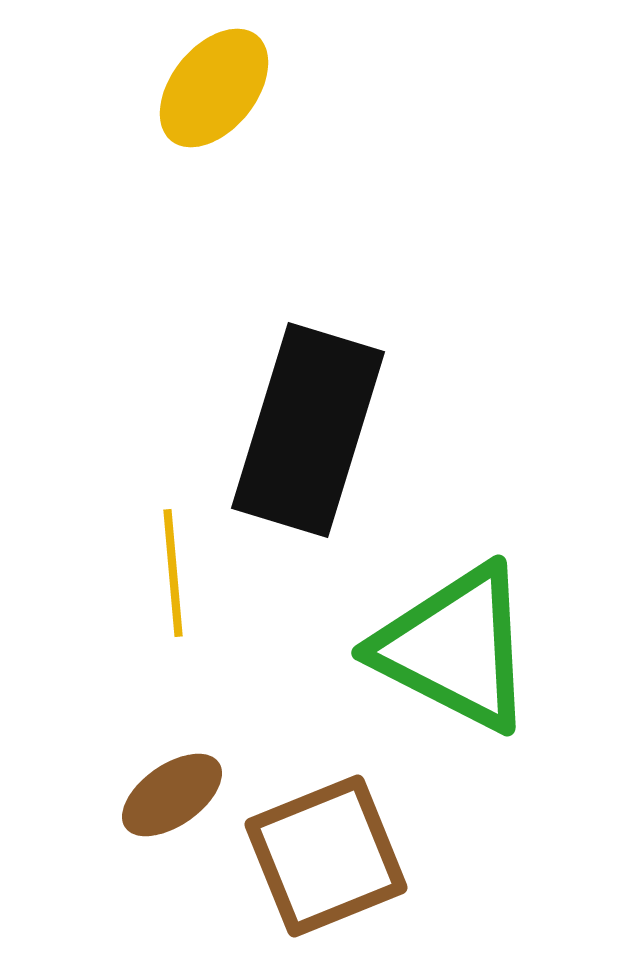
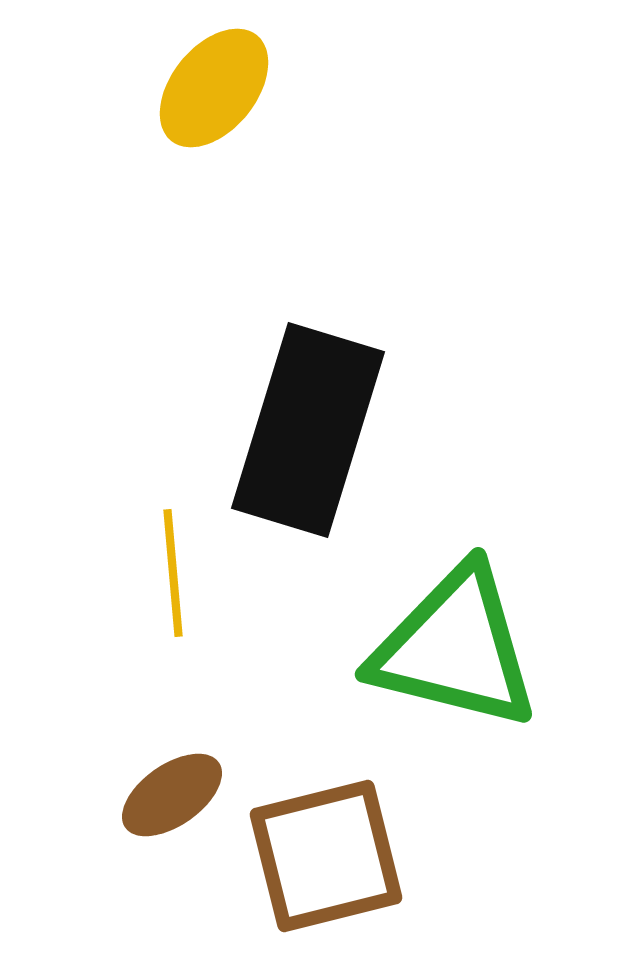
green triangle: rotated 13 degrees counterclockwise
brown square: rotated 8 degrees clockwise
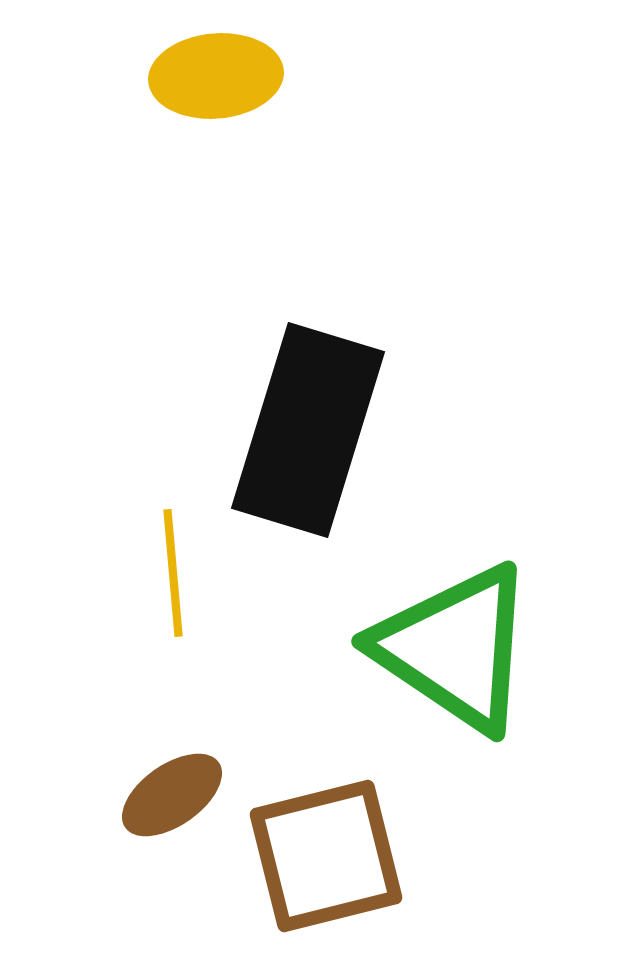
yellow ellipse: moved 2 px right, 12 px up; rotated 46 degrees clockwise
green triangle: rotated 20 degrees clockwise
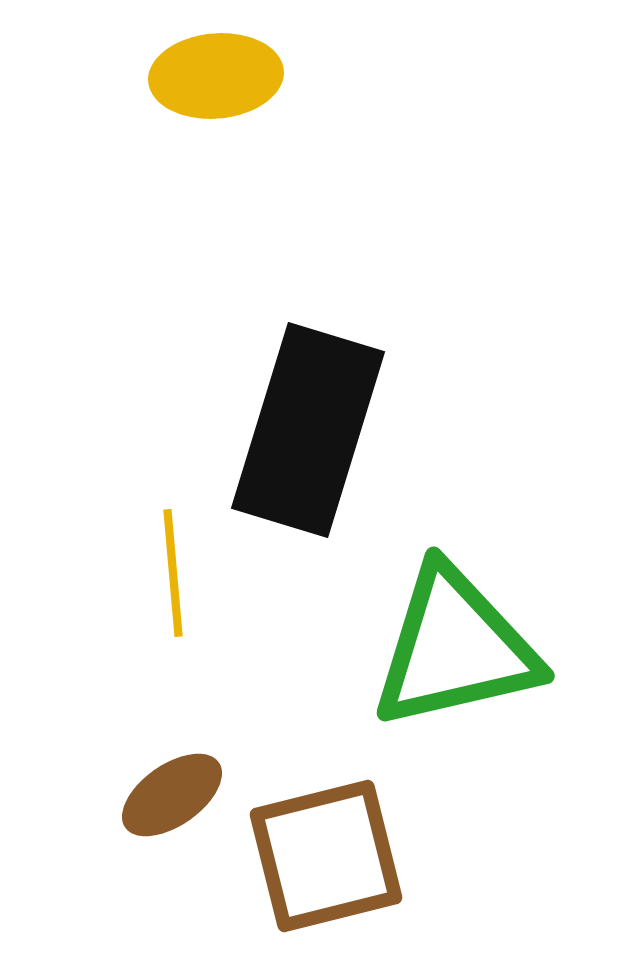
green triangle: rotated 47 degrees counterclockwise
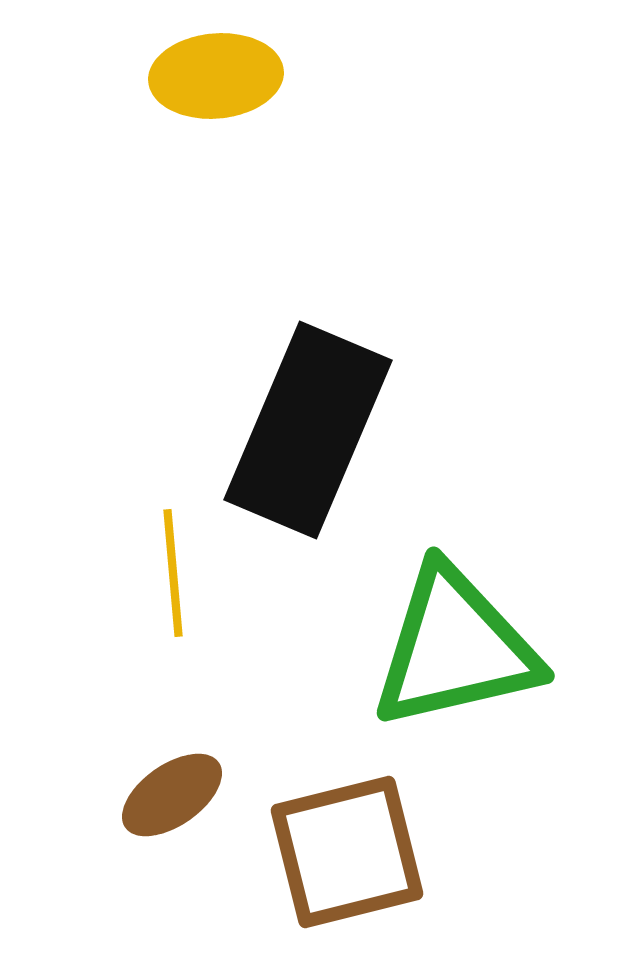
black rectangle: rotated 6 degrees clockwise
brown square: moved 21 px right, 4 px up
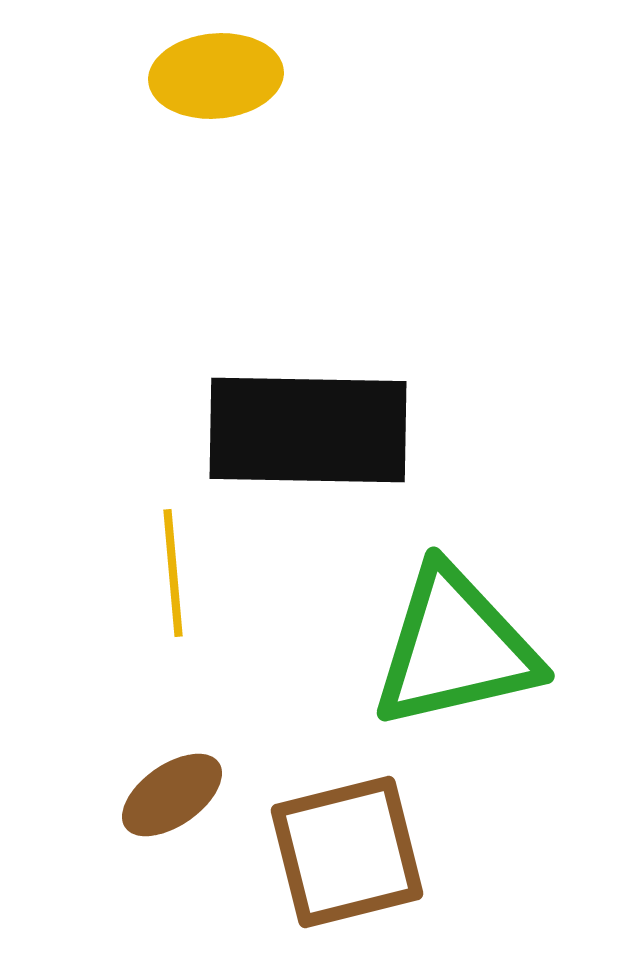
black rectangle: rotated 68 degrees clockwise
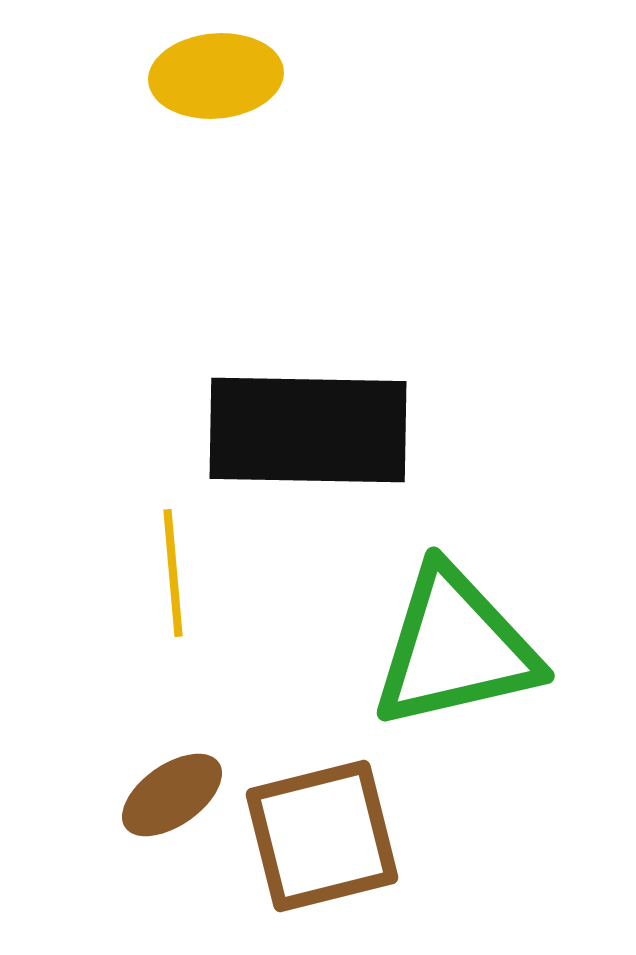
brown square: moved 25 px left, 16 px up
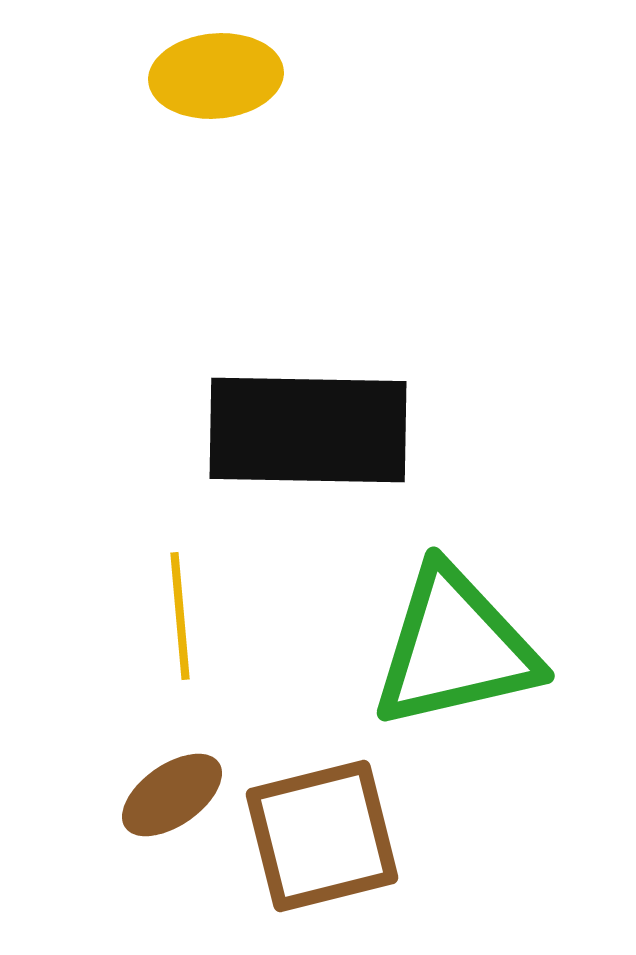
yellow line: moved 7 px right, 43 px down
